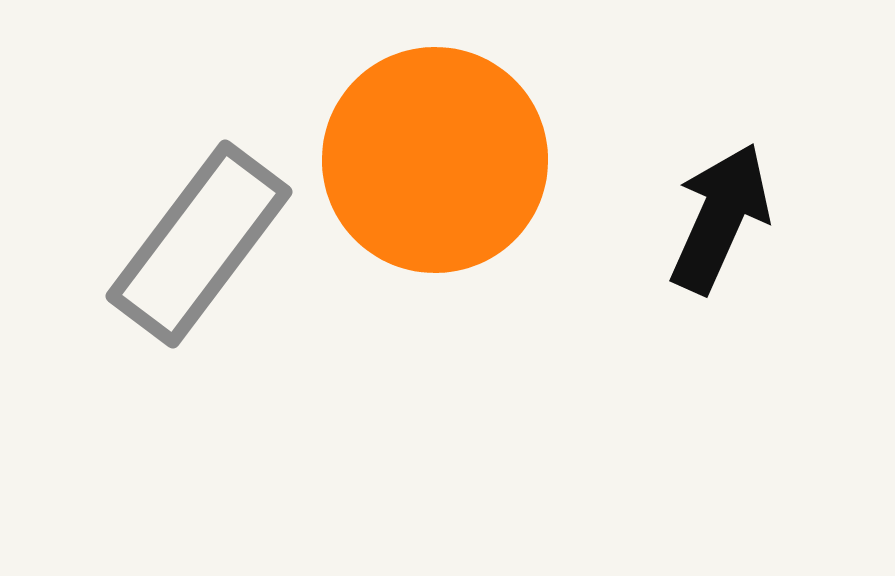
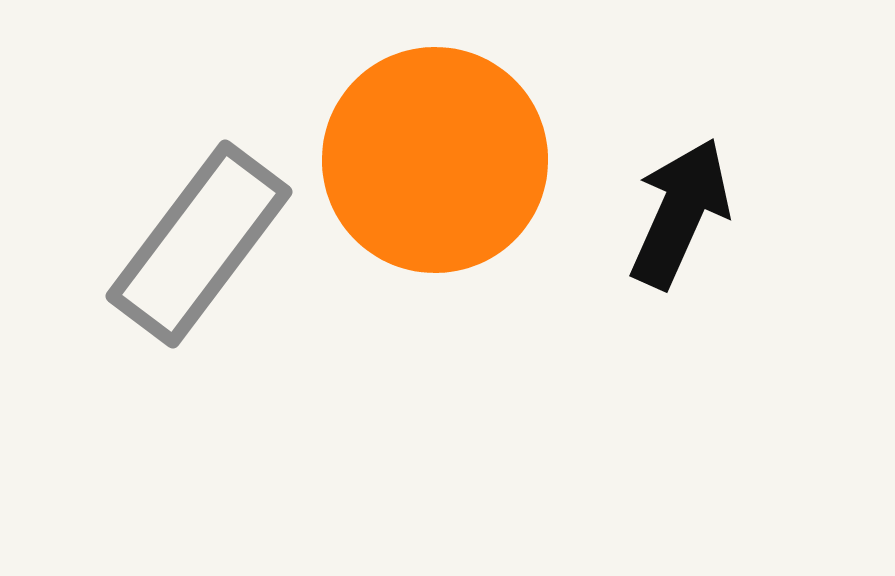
black arrow: moved 40 px left, 5 px up
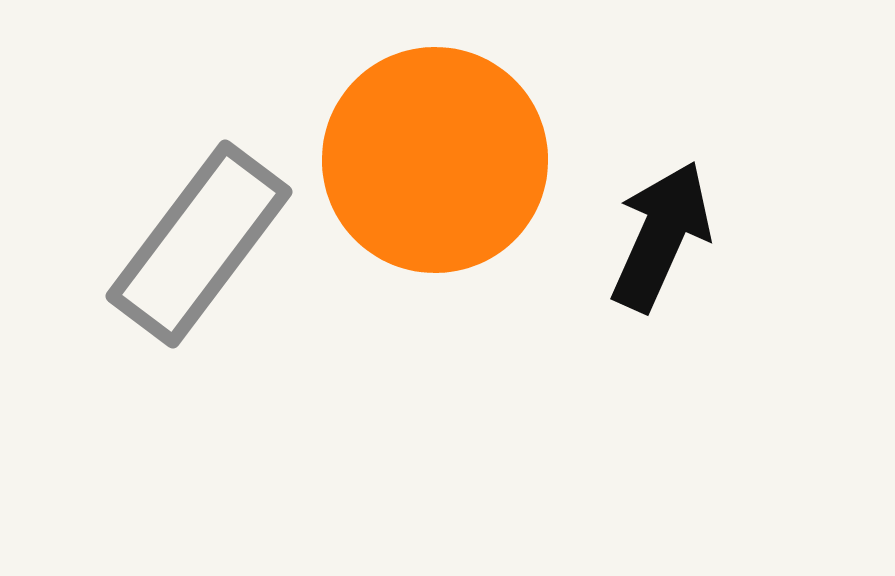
black arrow: moved 19 px left, 23 px down
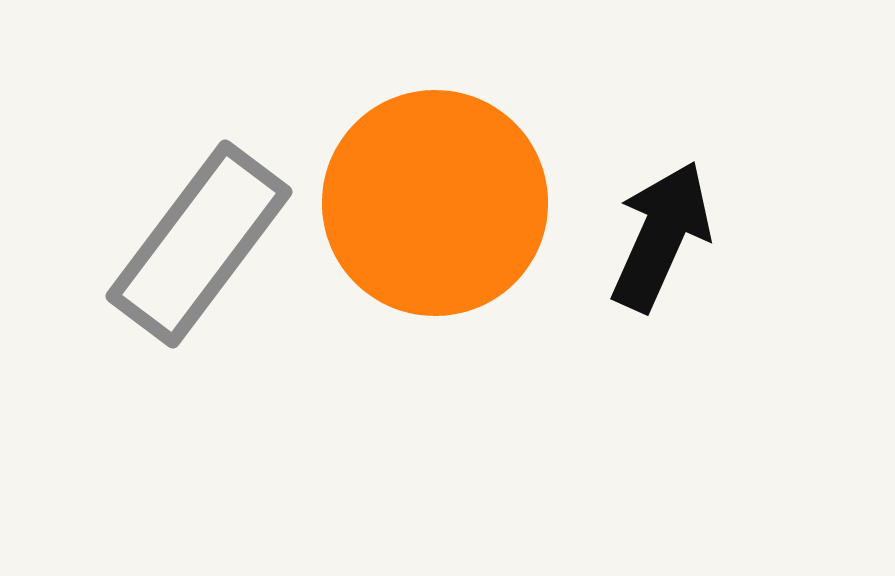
orange circle: moved 43 px down
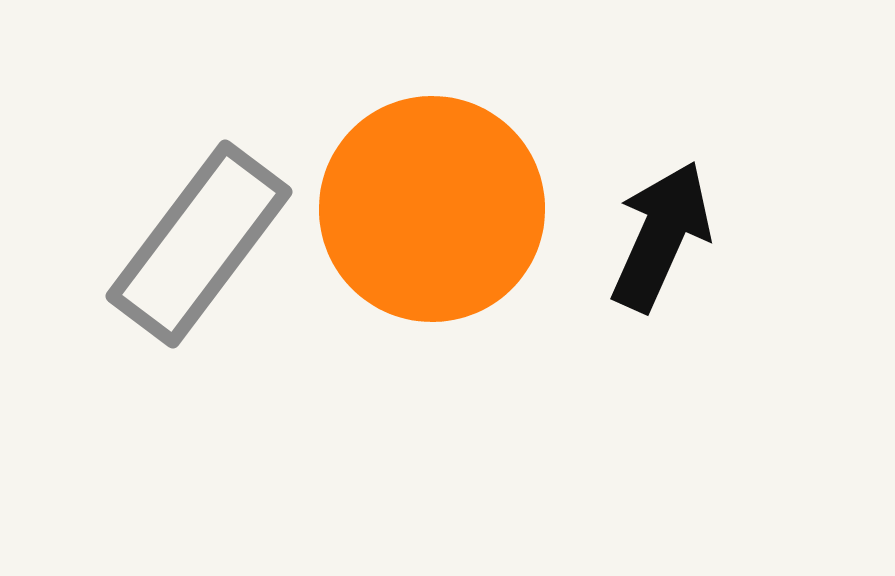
orange circle: moved 3 px left, 6 px down
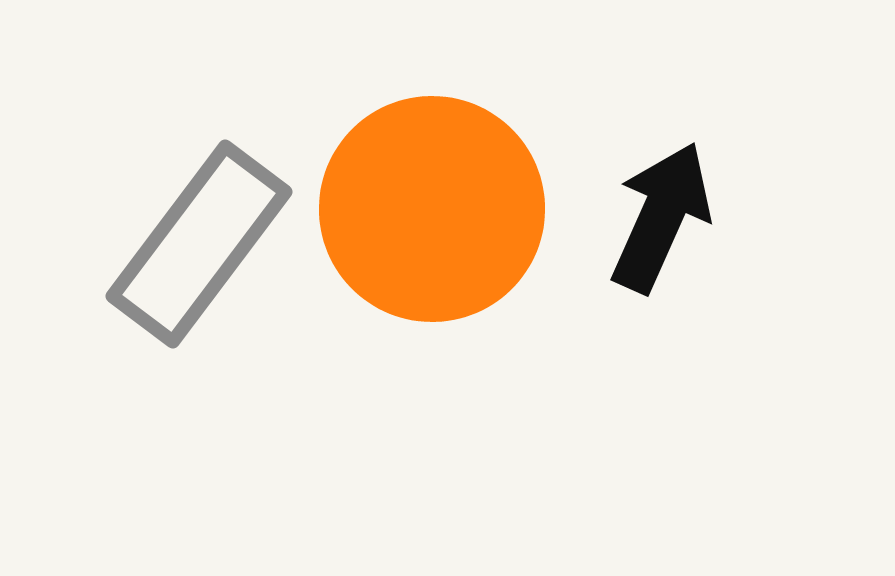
black arrow: moved 19 px up
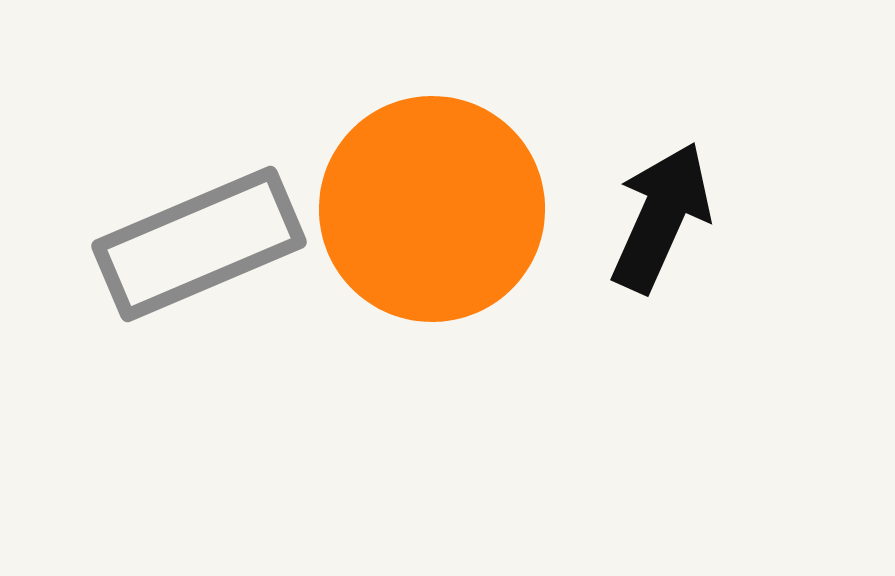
gray rectangle: rotated 30 degrees clockwise
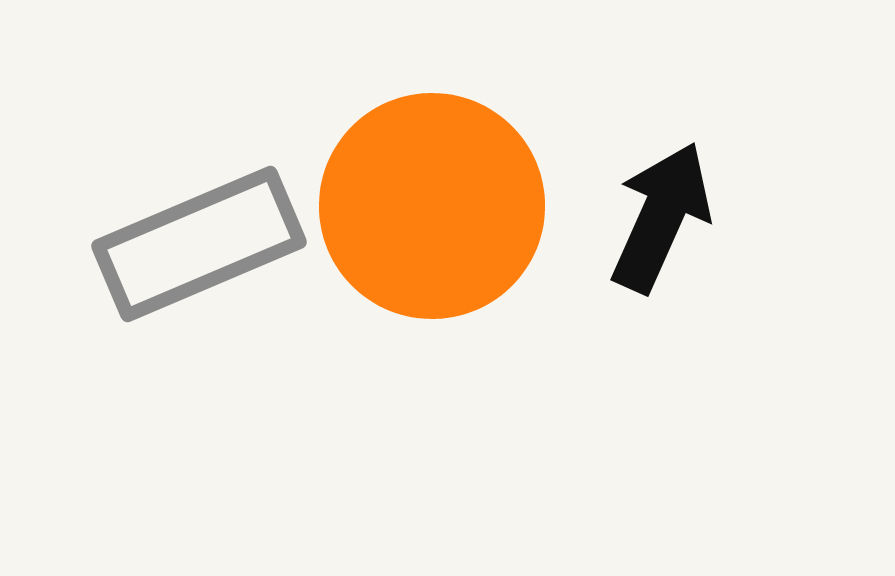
orange circle: moved 3 px up
